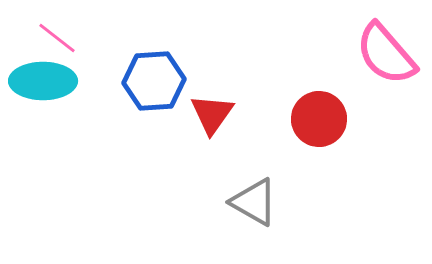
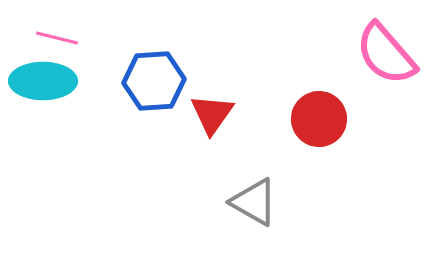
pink line: rotated 24 degrees counterclockwise
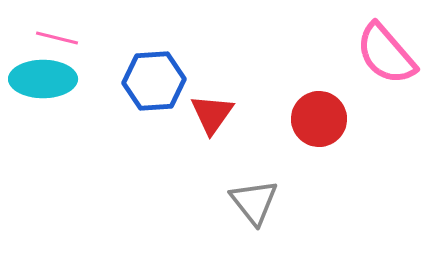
cyan ellipse: moved 2 px up
gray triangle: rotated 22 degrees clockwise
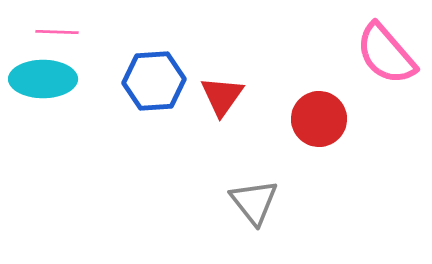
pink line: moved 6 px up; rotated 12 degrees counterclockwise
red triangle: moved 10 px right, 18 px up
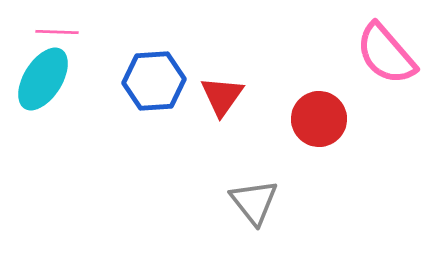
cyan ellipse: rotated 58 degrees counterclockwise
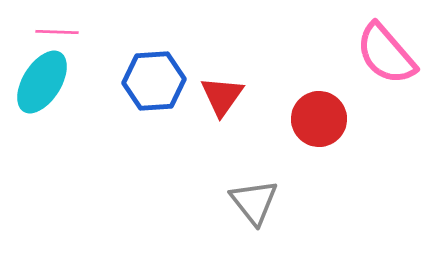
cyan ellipse: moved 1 px left, 3 px down
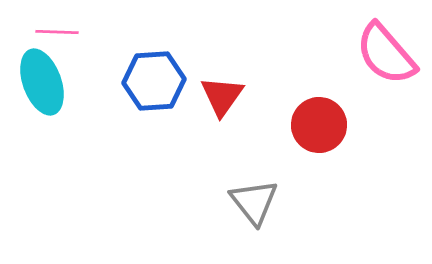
cyan ellipse: rotated 52 degrees counterclockwise
red circle: moved 6 px down
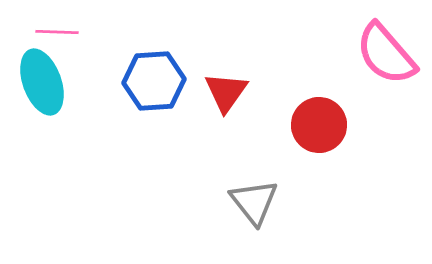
red triangle: moved 4 px right, 4 px up
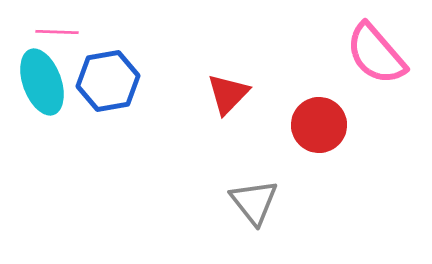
pink semicircle: moved 10 px left
blue hexagon: moved 46 px left; rotated 6 degrees counterclockwise
red triangle: moved 2 px right, 2 px down; rotated 9 degrees clockwise
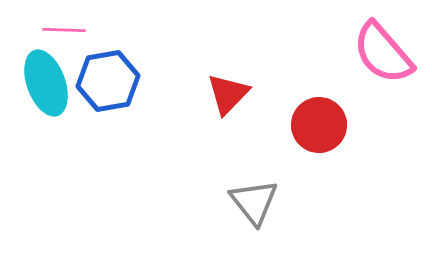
pink line: moved 7 px right, 2 px up
pink semicircle: moved 7 px right, 1 px up
cyan ellipse: moved 4 px right, 1 px down
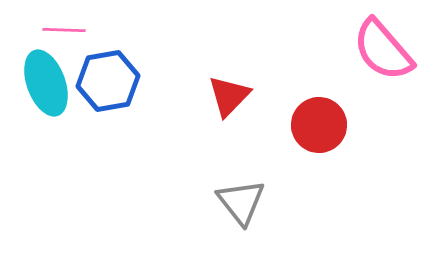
pink semicircle: moved 3 px up
red triangle: moved 1 px right, 2 px down
gray triangle: moved 13 px left
